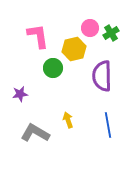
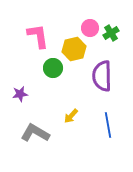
yellow arrow: moved 3 px right, 4 px up; rotated 119 degrees counterclockwise
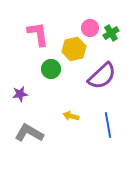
pink L-shape: moved 2 px up
green circle: moved 2 px left, 1 px down
purple semicircle: rotated 132 degrees counterclockwise
yellow arrow: rotated 63 degrees clockwise
gray L-shape: moved 6 px left
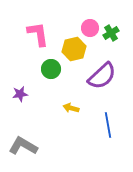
yellow arrow: moved 8 px up
gray L-shape: moved 6 px left, 13 px down
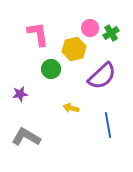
gray L-shape: moved 3 px right, 9 px up
